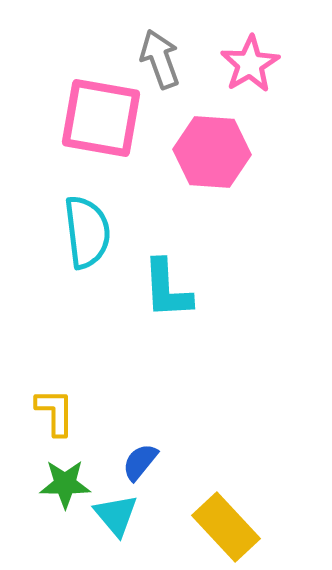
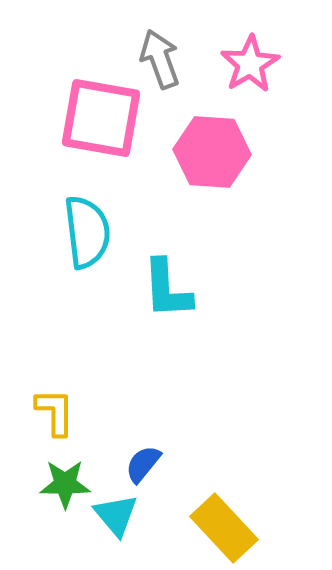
blue semicircle: moved 3 px right, 2 px down
yellow rectangle: moved 2 px left, 1 px down
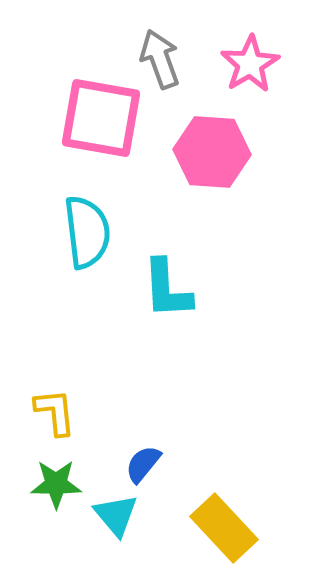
yellow L-shape: rotated 6 degrees counterclockwise
green star: moved 9 px left
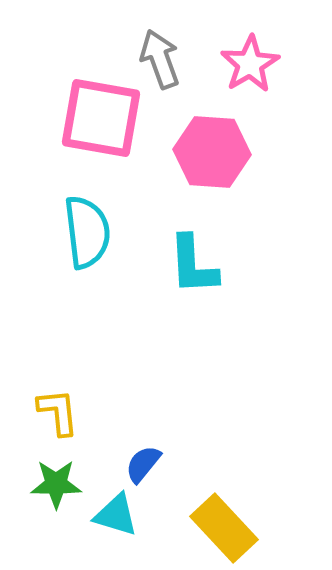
cyan L-shape: moved 26 px right, 24 px up
yellow L-shape: moved 3 px right
cyan triangle: rotated 33 degrees counterclockwise
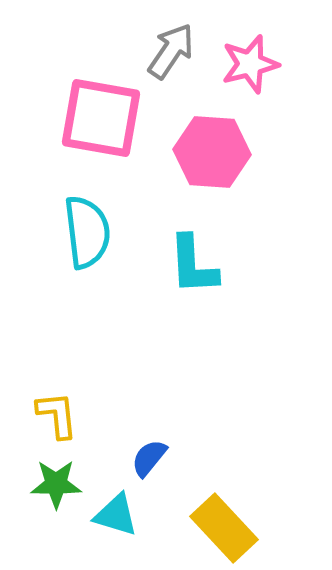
gray arrow: moved 11 px right, 8 px up; rotated 54 degrees clockwise
pink star: rotated 16 degrees clockwise
yellow L-shape: moved 1 px left, 3 px down
blue semicircle: moved 6 px right, 6 px up
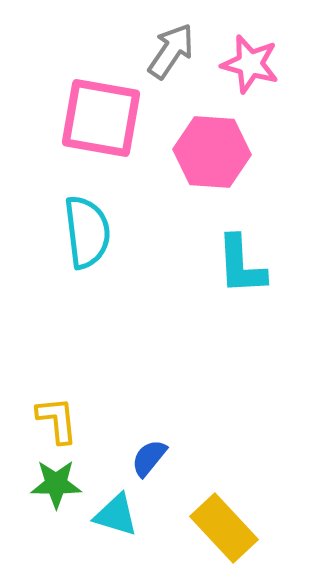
pink star: rotated 30 degrees clockwise
cyan L-shape: moved 48 px right
yellow L-shape: moved 5 px down
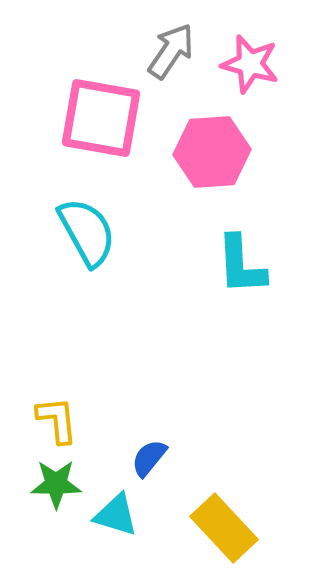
pink hexagon: rotated 8 degrees counterclockwise
cyan semicircle: rotated 22 degrees counterclockwise
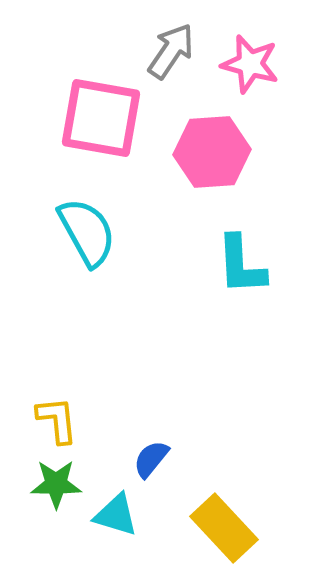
blue semicircle: moved 2 px right, 1 px down
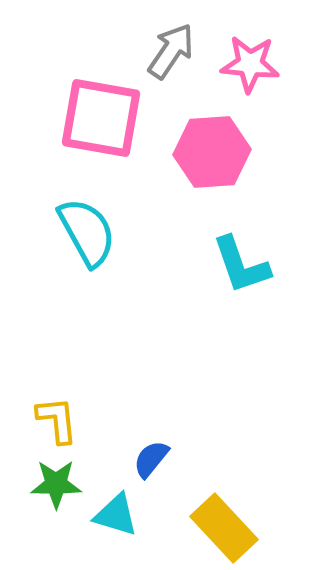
pink star: rotated 10 degrees counterclockwise
cyan L-shape: rotated 16 degrees counterclockwise
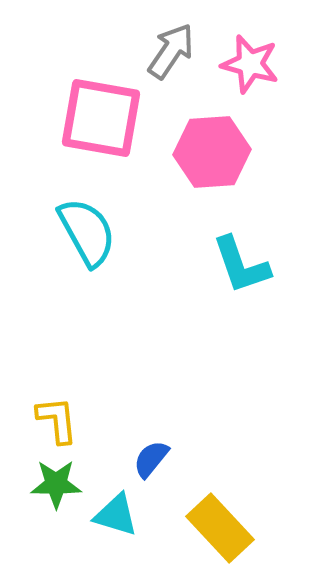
pink star: rotated 10 degrees clockwise
yellow rectangle: moved 4 px left
